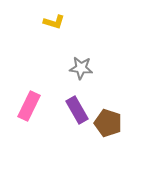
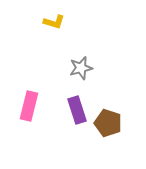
gray star: rotated 20 degrees counterclockwise
pink rectangle: rotated 12 degrees counterclockwise
purple rectangle: rotated 12 degrees clockwise
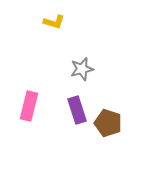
gray star: moved 1 px right, 1 px down
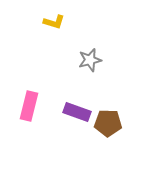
gray star: moved 8 px right, 9 px up
purple rectangle: moved 2 px down; rotated 52 degrees counterclockwise
brown pentagon: rotated 16 degrees counterclockwise
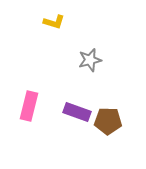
brown pentagon: moved 2 px up
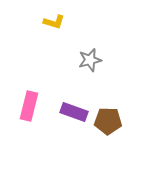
purple rectangle: moved 3 px left
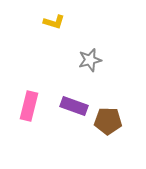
purple rectangle: moved 6 px up
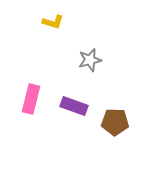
yellow L-shape: moved 1 px left
pink rectangle: moved 2 px right, 7 px up
brown pentagon: moved 7 px right, 1 px down
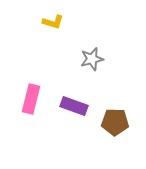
gray star: moved 2 px right, 1 px up
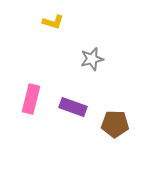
purple rectangle: moved 1 px left, 1 px down
brown pentagon: moved 2 px down
